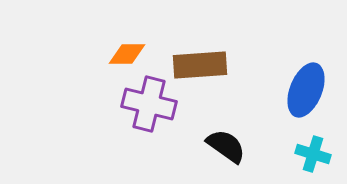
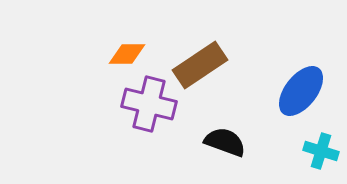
brown rectangle: rotated 30 degrees counterclockwise
blue ellipse: moved 5 px left, 1 px down; rotated 16 degrees clockwise
black semicircle: moved 1 px left, 4 px up; rotated 15 degrees counterclockwise
cyan cross: moved 8 px right, 3 px up
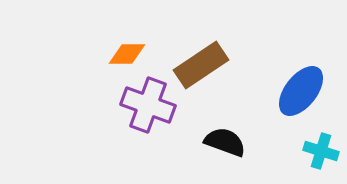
brown rectangle: moved 1 px right
purple cross: moved 1 px left, 1 px down; rotated 6 degrees clockwise
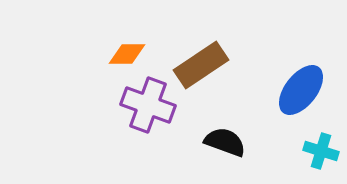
blue ellipse: moved 1 px up
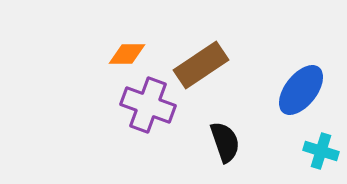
black semicircle: rotated 51 degrees clockwise
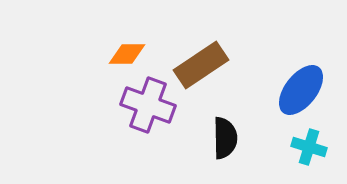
black semicircle: moved 4 px up; rotated 18 degrees clockwise
cyan cross: moved 12 px left, 4 px up
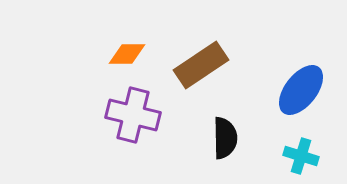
purple cross: moved 15 px left, 10 px down; rotated 6 degrees counterclockwise
cyan cross: moved 8 px left, 9 px down
